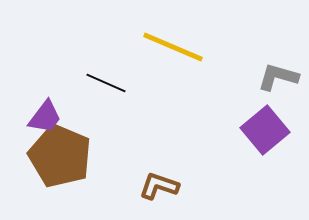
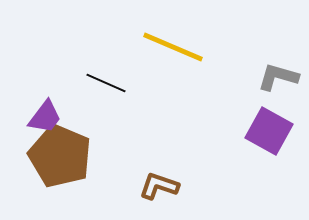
purple square: moved 4 px right, 1 px down; rotated 21 degrees counterclockwise
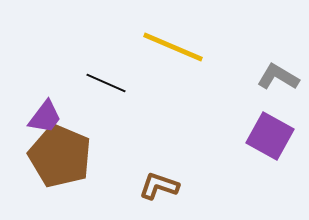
gray L-shape: rotated 15 degrees clockwise
purple square: moved 1 px right, 5 px down
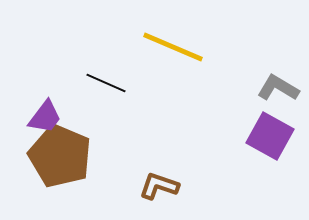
gray L-shape: moved 11 px down
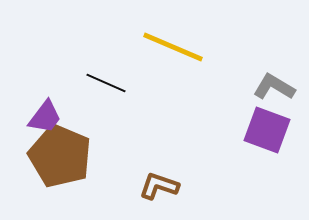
gray L-shape: moved 4 px left, 1 px up
purple square: moved 3 px left, 6 px up; rotated 9 degrees counterclockwise
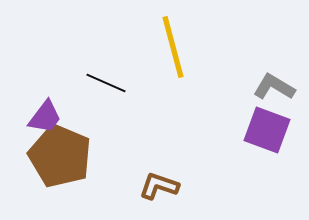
yellow line: rotated 52 degrees clockwise
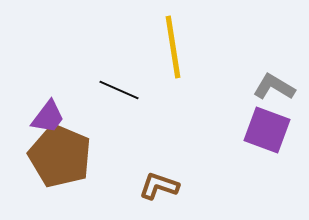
yellow line: rotated 6 degrees clockwise
black line: moved 13 px right, 7 px down
purple trapezoid: moved 3 px right
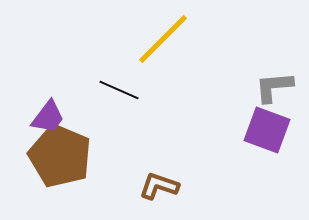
yellow line: moved 10 px left, 8 px up; rotated 54 degrees clockwise
gray L-shape: rotated 36 degrees counterclockwise
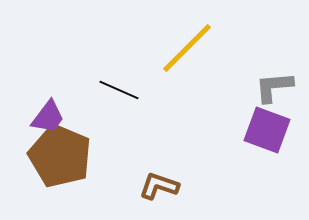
yellow line: moved 24 px right, 9 px down
